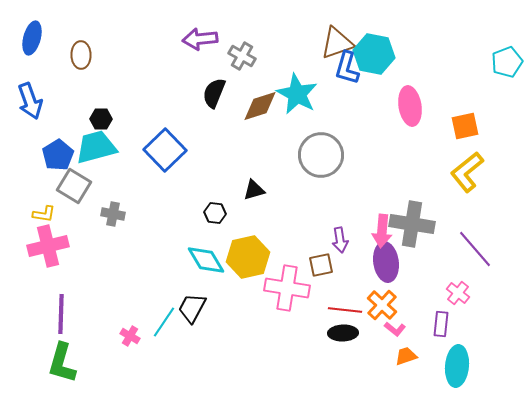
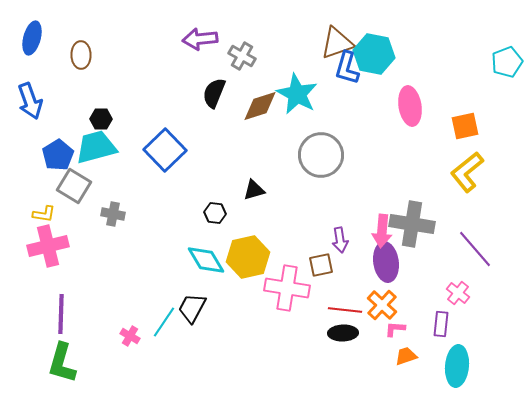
pink L-shape at (395, 329): rotated 145 degrees clockwise
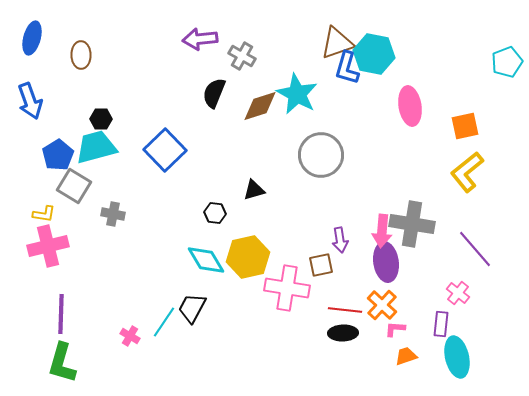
cyan ellipse at (457, 366): moved 9 px up; rotated 18 degrees counterclockwise
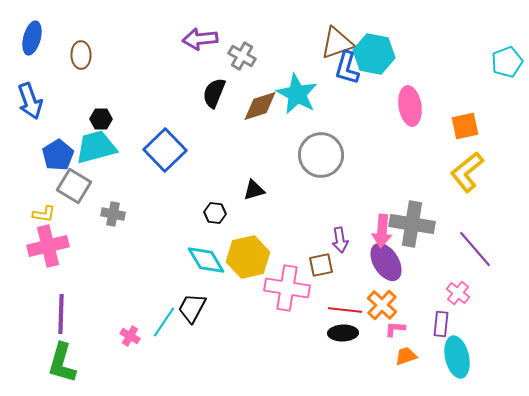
purple ellipse at (386, 262): rotated 24 degrees counterclockwise
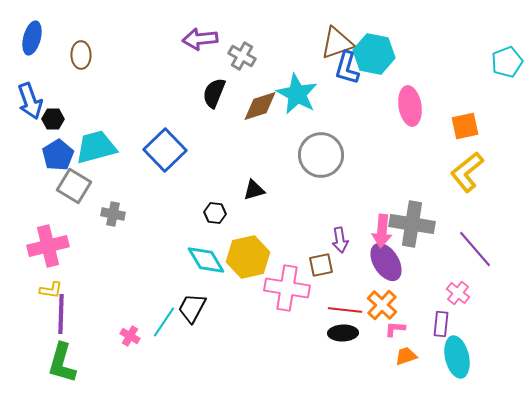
black hexagon at (101, 119): moved 48 px left
yellow L-shape at (44, 214): moved 7 px right, 76 px down
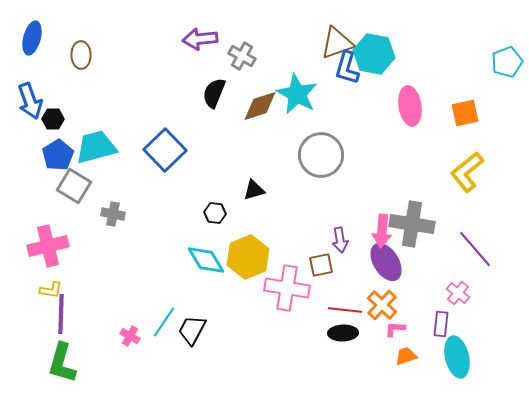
orange square at (465, 126): moved 13 px up
yellow hexagon at (248, 257): rotated 9 degrees counterclockwise
black trapezoid at (192, 308): moved 22 px down
